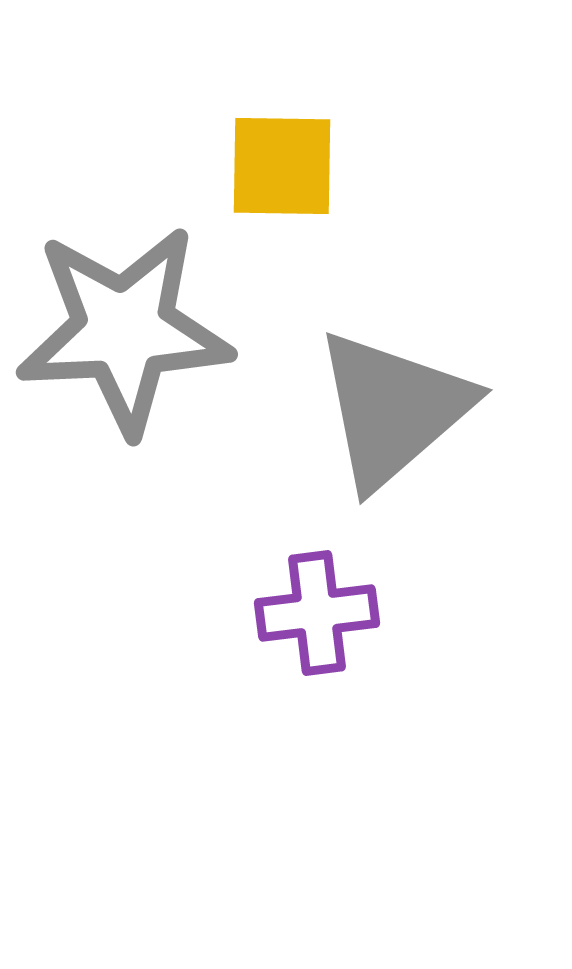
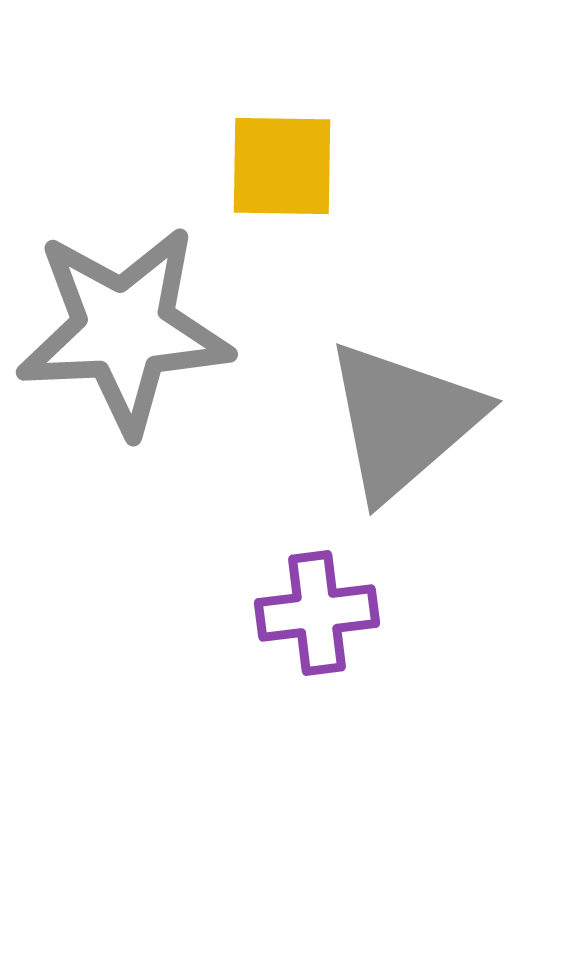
gray triangle: moved 10 px right, 11 px down
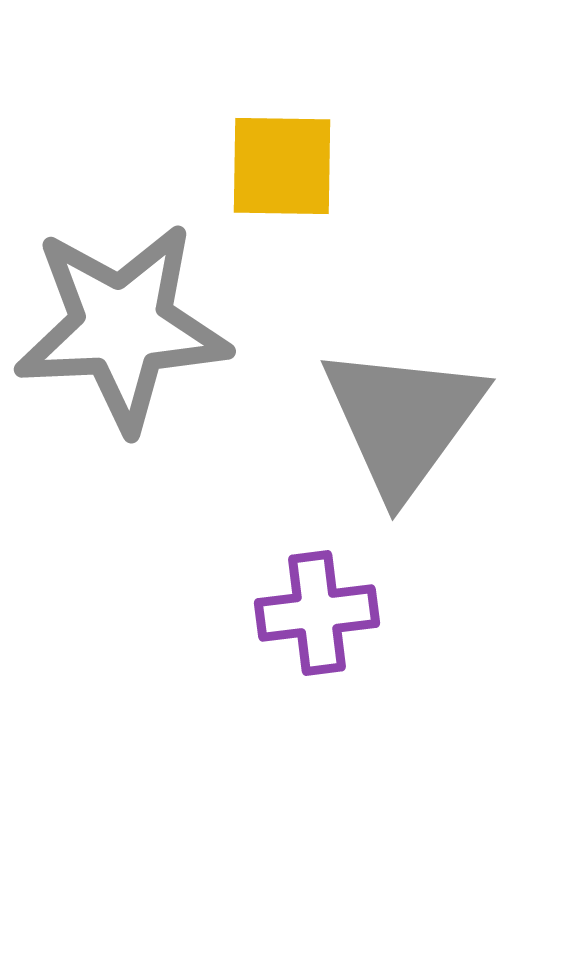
gray star: moved 2 px left, 3 px up
gray triangle: rotated 13 degrees counterclockwise
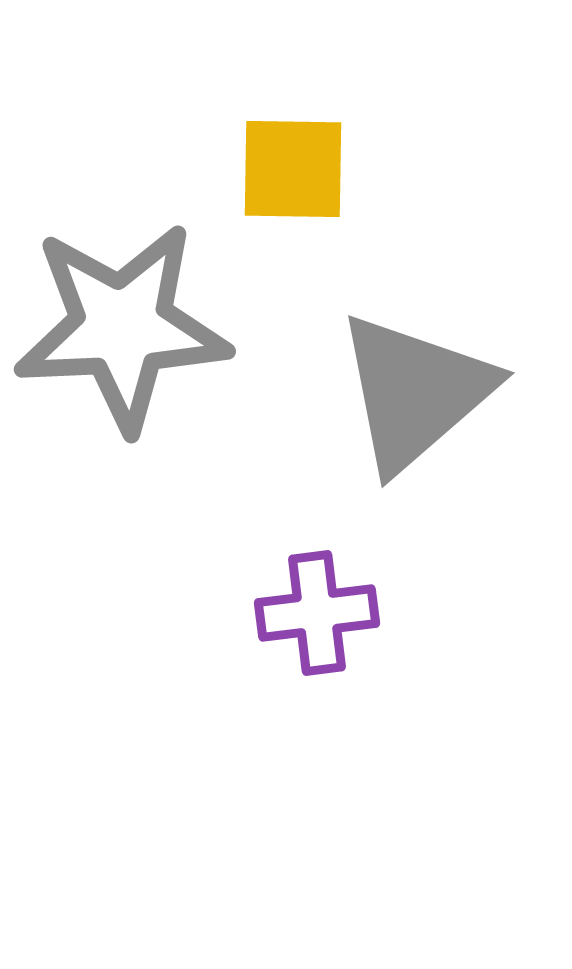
yellow square: moved 11 px right, 3 px down
gray triangle: moved 12 px right, 28 px up; rotated 13 degrees clockwise
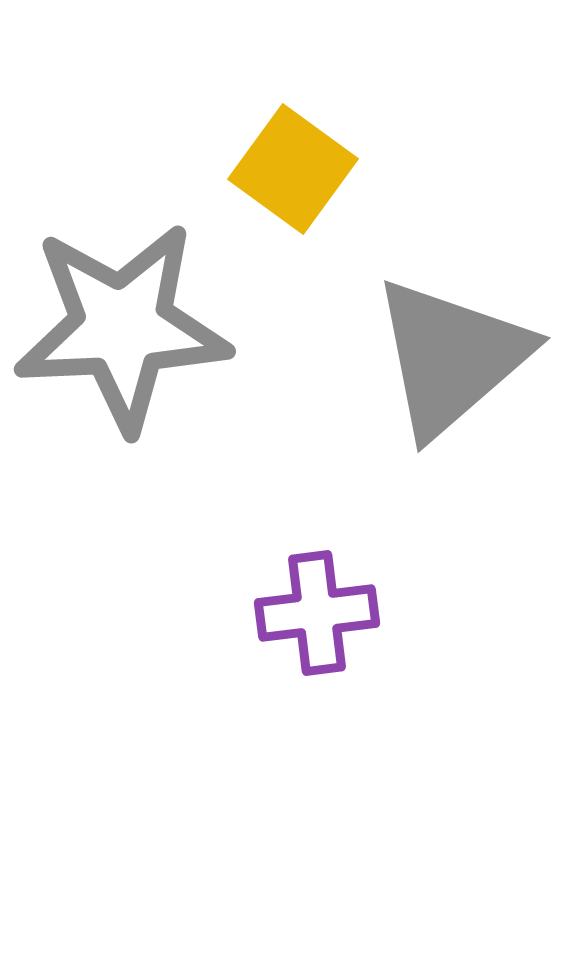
yellow square: rotated 35 degrees clockwise
gray triangle: moved 36 px right, 35 px up
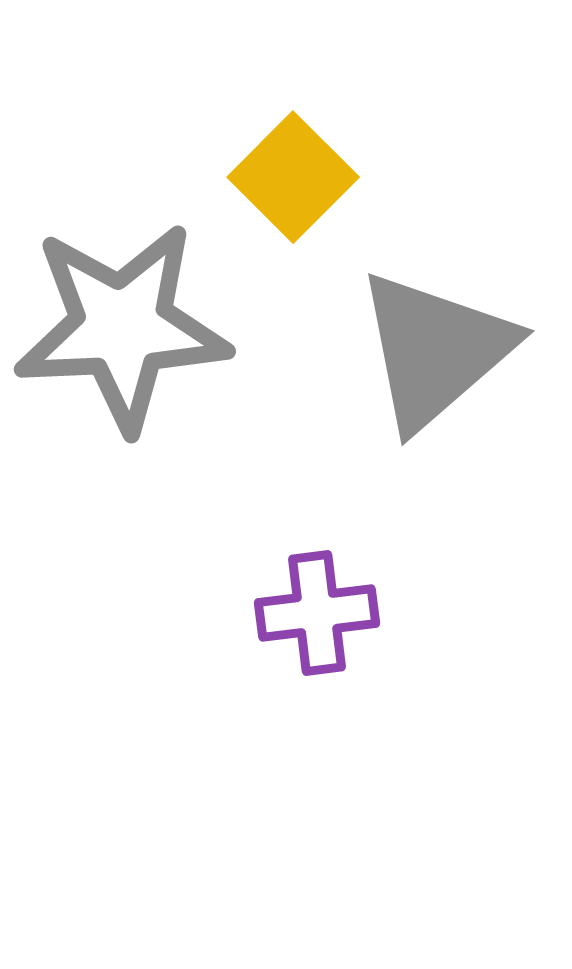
yellow square: moved 8 px down; rotated 9 degrees clockwise
gray triangle: moved 16 px left, 7 px up
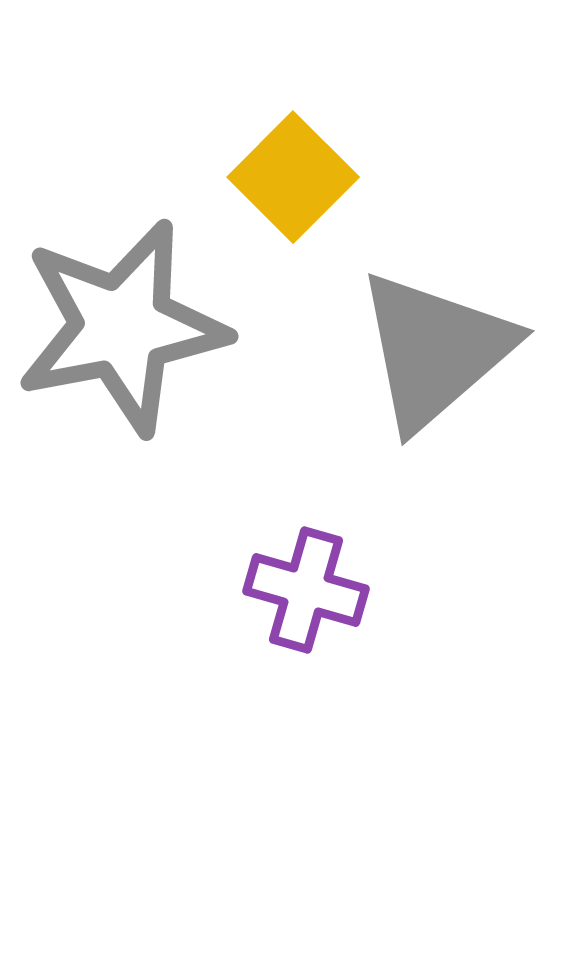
gray star: rotated 8 degrees counterclockwise
purple cross: moved 11 px left, 23 px up; rotated 23 degrees clockwise
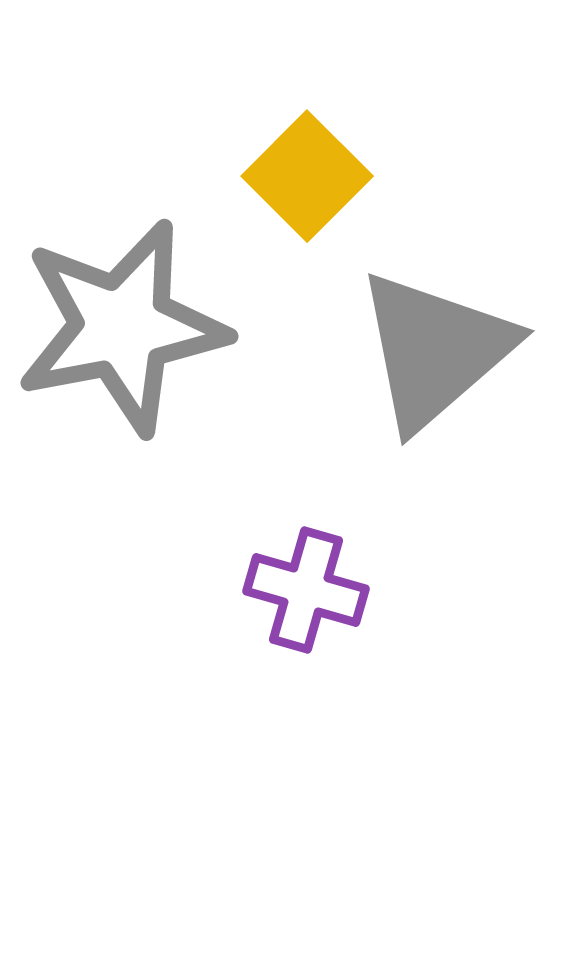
yellow square: moved 14 px right, 1 px up
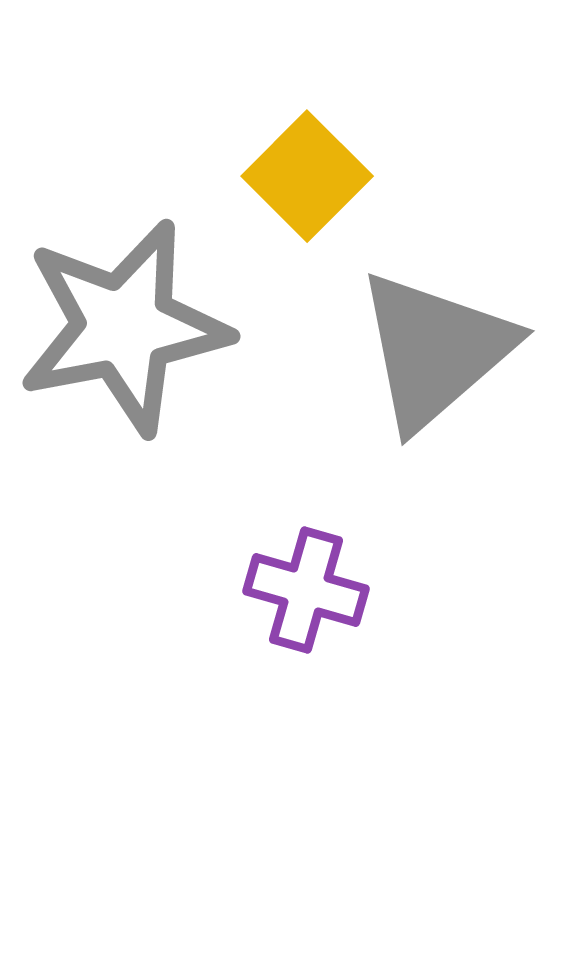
gray star: moved 2 px right
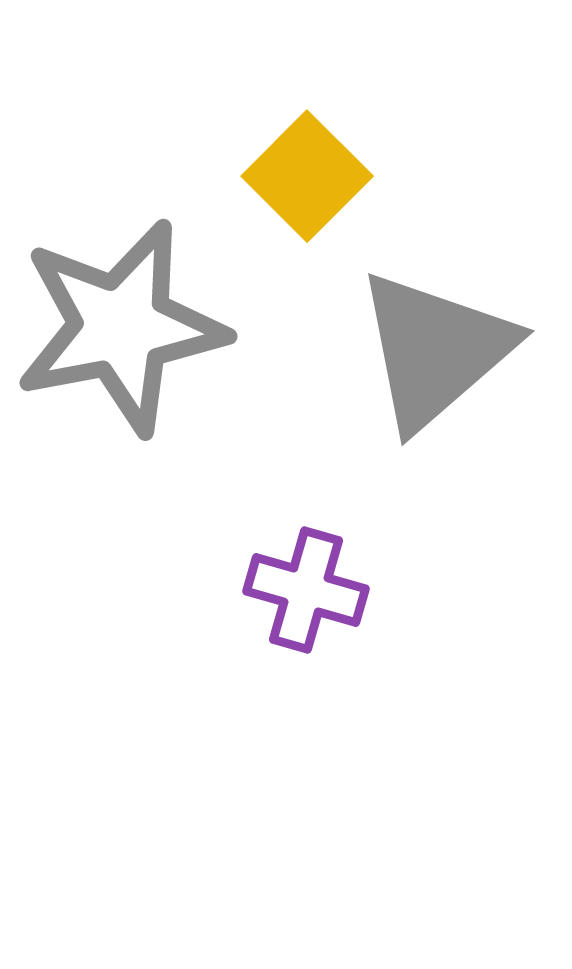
gray star: moved 3 px left
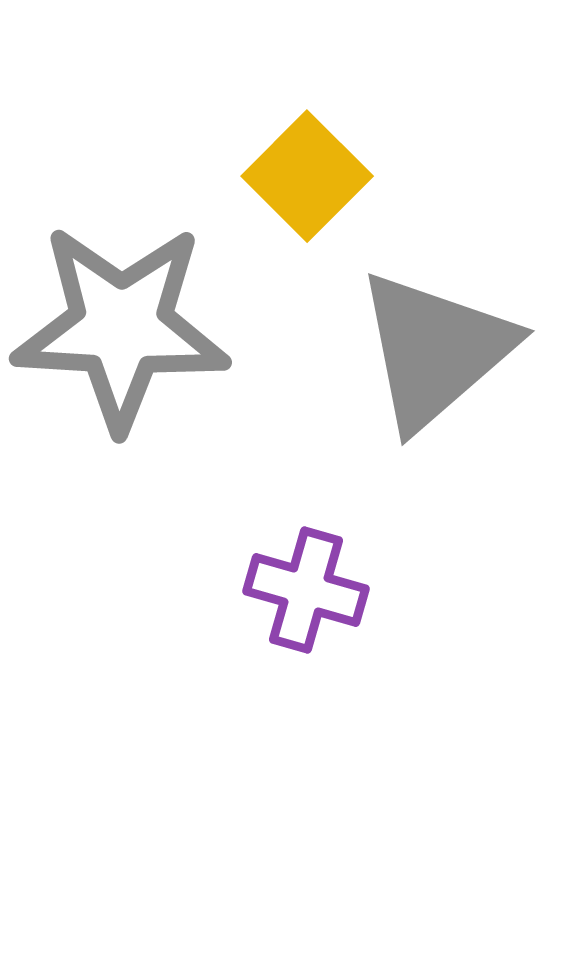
gray star: rotated 14 degrees clockwise
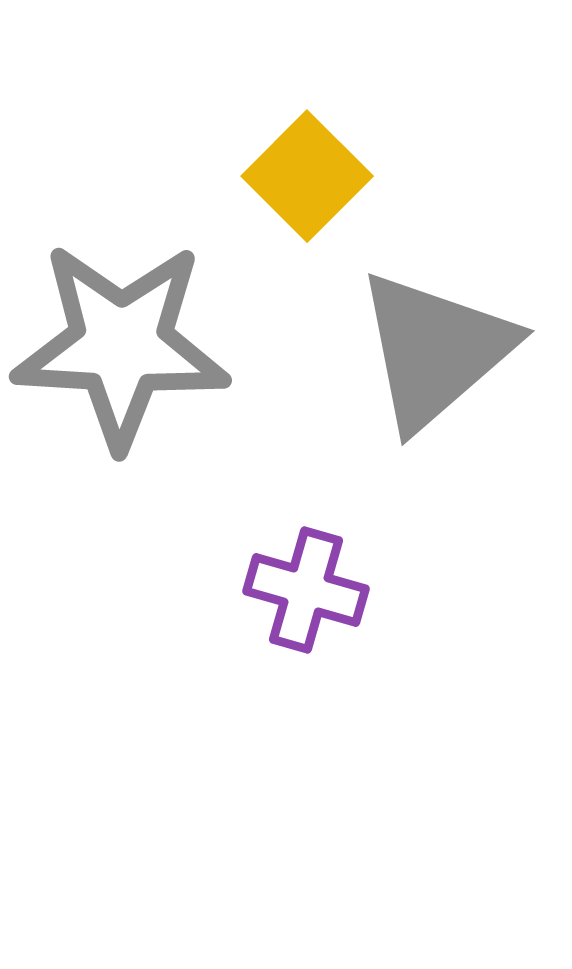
gray star: moved 18 px down
